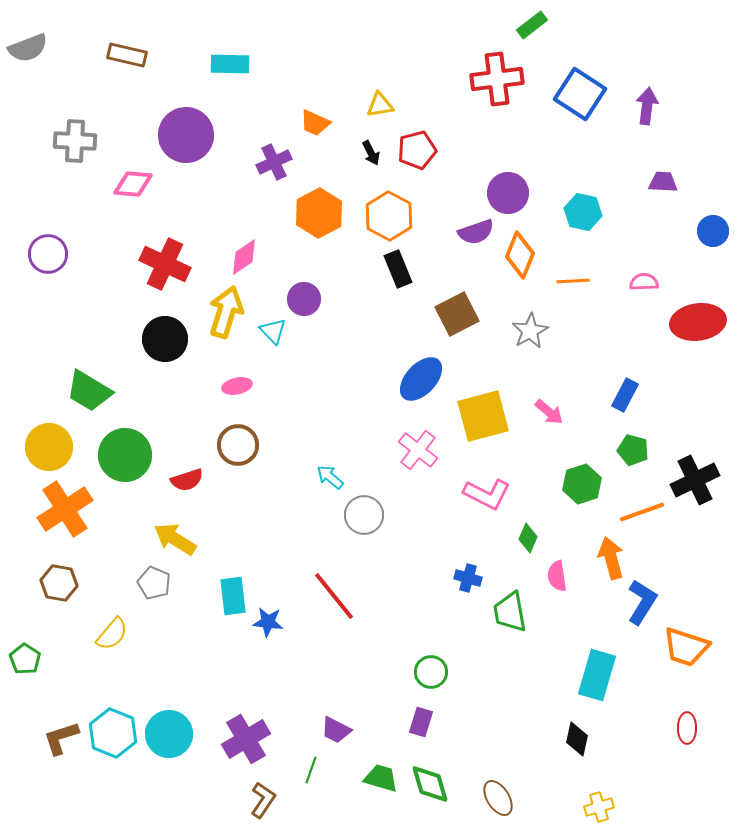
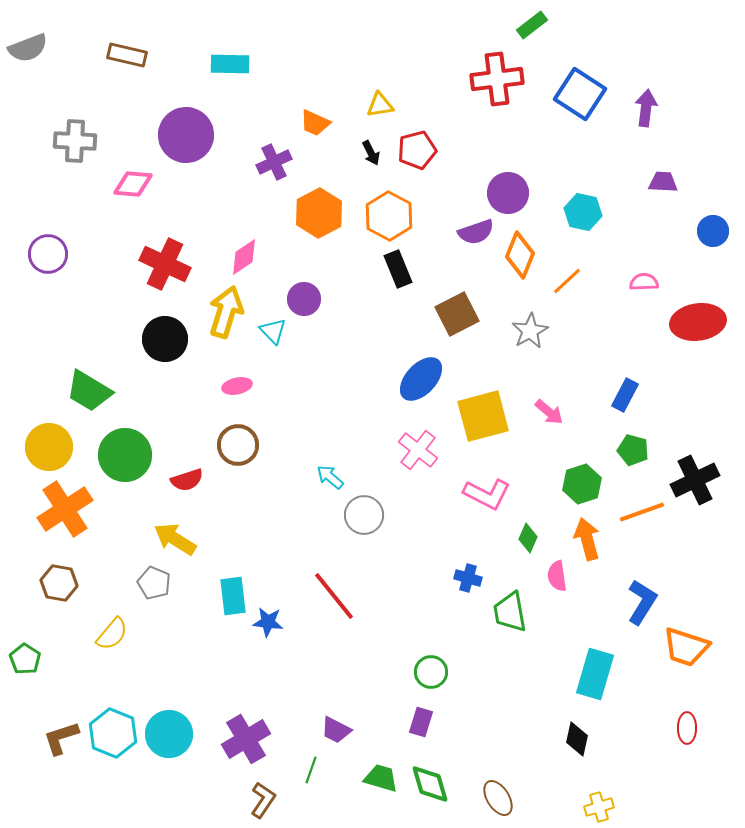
purple arrow at (647, 106): moved 1 px left, 2 px down
orange line at (573, 281): moved 6 px left; rotated 40 degrees counterclockwise
orange arrow at (611, 558): moved 24 px left, 19 px up
cyan rectangle at (597, 675): moved 2 px left, 1 px up
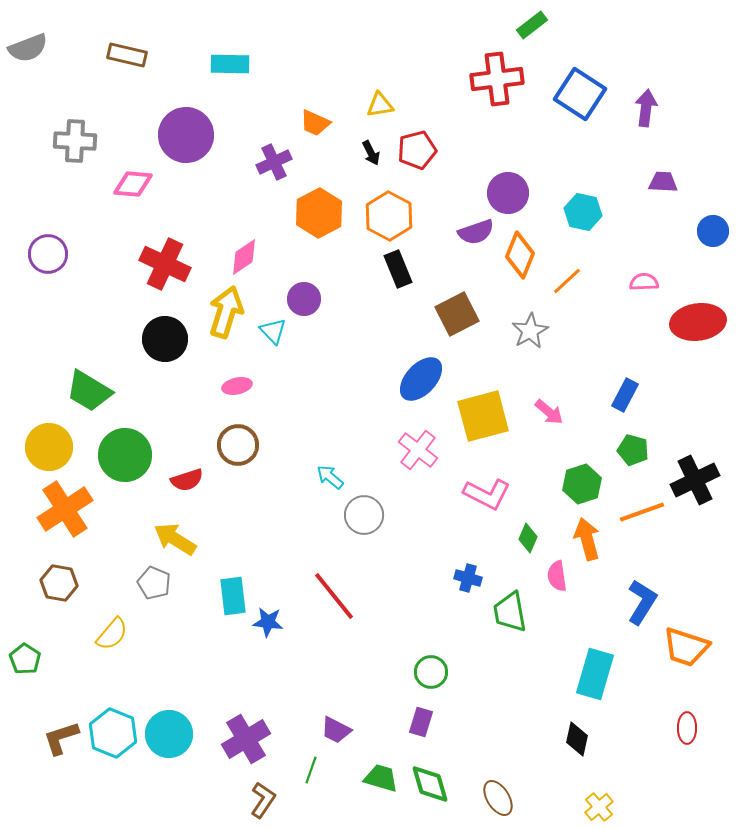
yellow cross at (599, 807): rotated 24 degrees counterclockwise
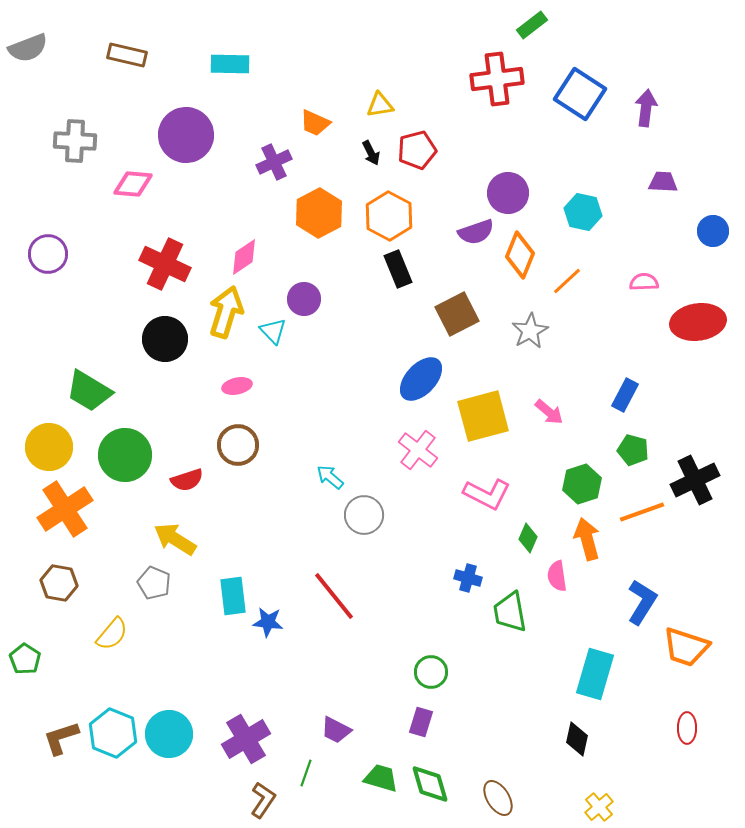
green line at (311, 770): moved 5 px left, 3 px down
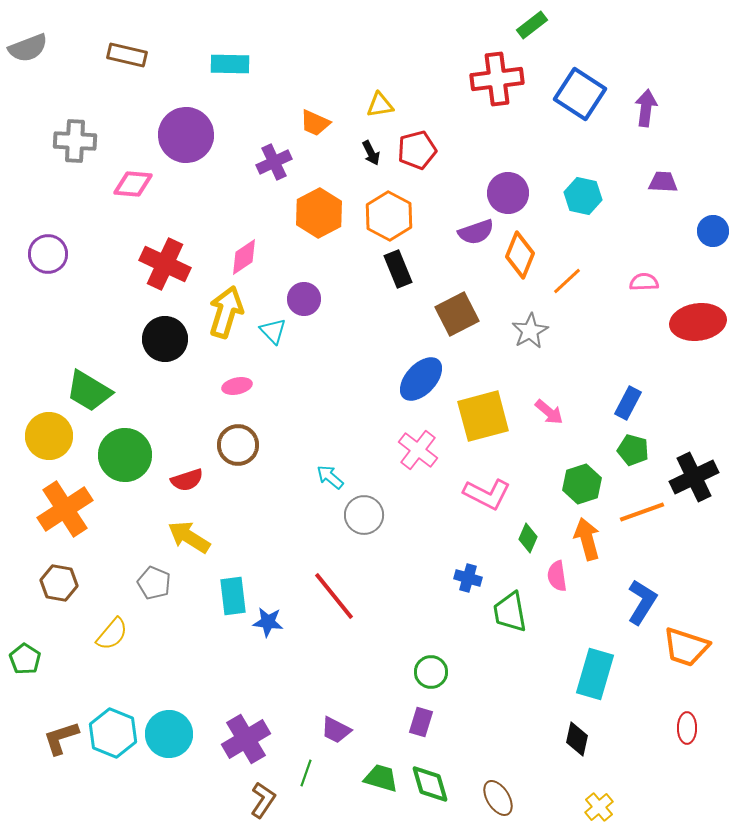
cyan hexagon at (583, 212): moved 16 px up
blue rectangle at (625, 395): moved 3 px right, 8 px down
yellow circle at (49, 447): moved 11 px up
black cross at (695, 480): moved 1 px left, 3 px up
yellow arrow at (175, 539): moved 14 px right, 2 px up
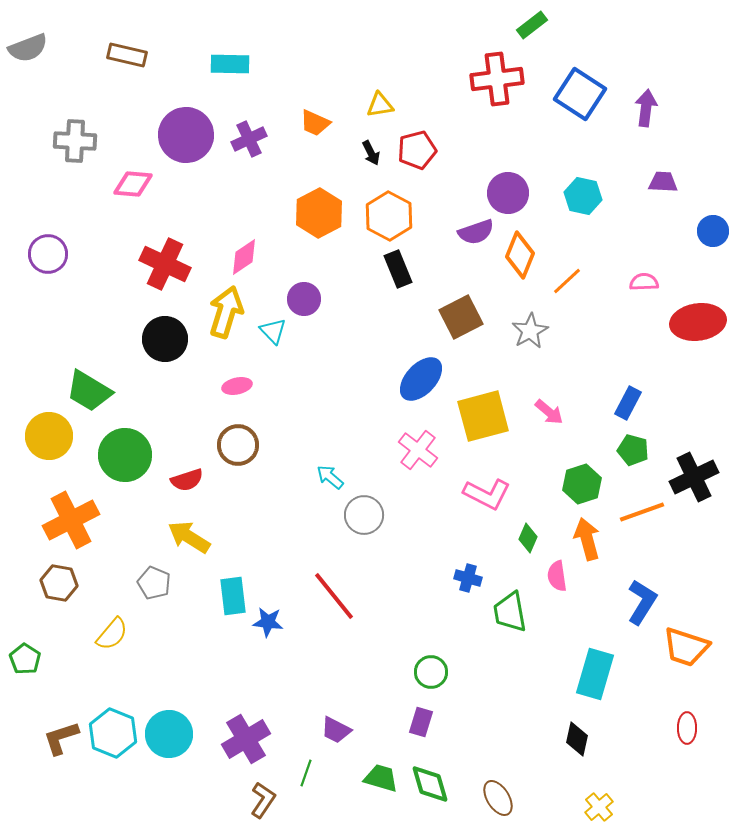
purple cross at (274, 162): moved 25 px left, 23 px up
brown square at (457, 314): moved 4 px right, 3 px down
orange cross at (65, 509): moved 6 px right, 11 px down; rotated 6 degrees clockwise
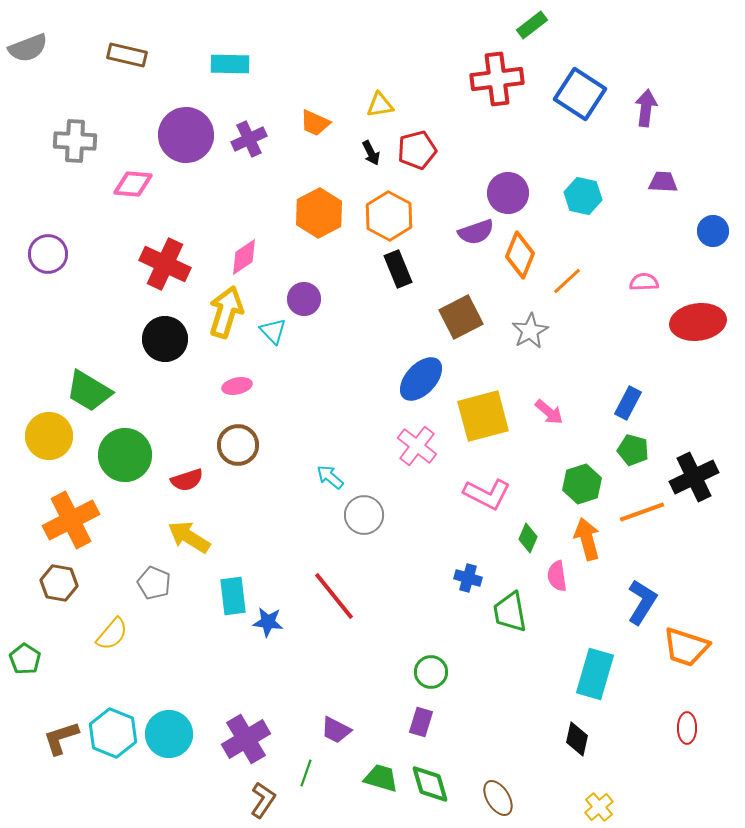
pink cross at (418, 450): moved 1 px left, 4 px up
